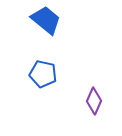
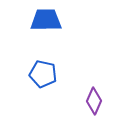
blue trapezoid: rotated 40 degrees counterclockwise
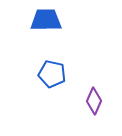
blue pentagon: moved 9 px right
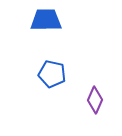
purple diamond: moved 1 px right, 1 px up
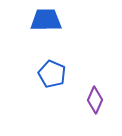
blue pentagon: rotated 12 degrees clockwise
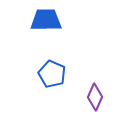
purple diamond: moved 3 px up
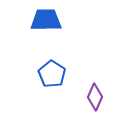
blue pentagon: rotated 8 degrees clockwise
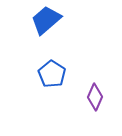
blue trapezoid: rotated 40 degrees counterclockwise
